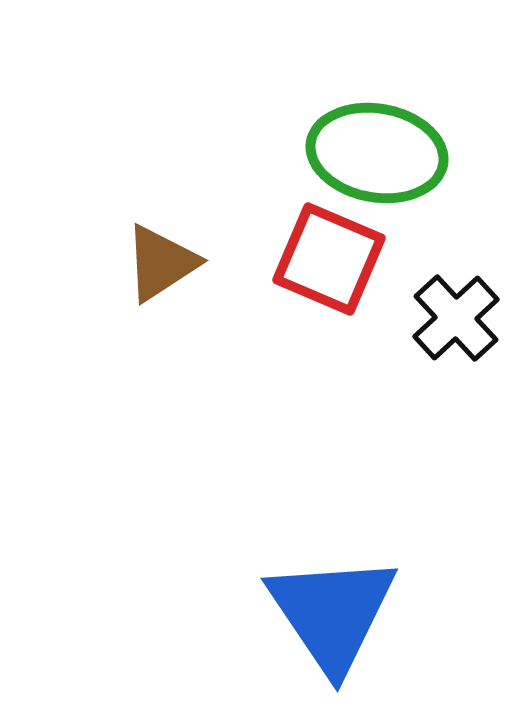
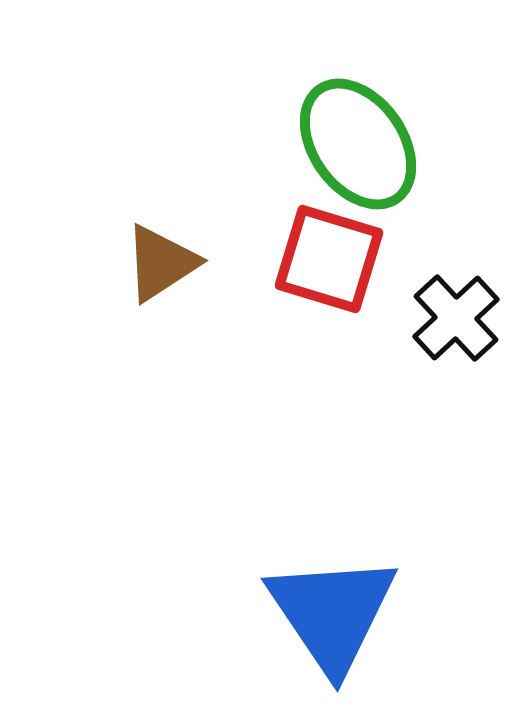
green ellipse: moved 19 px left, 9 px up; rotated 45 degrees clockwise
red square: rotated 6 degrees counterclockwise
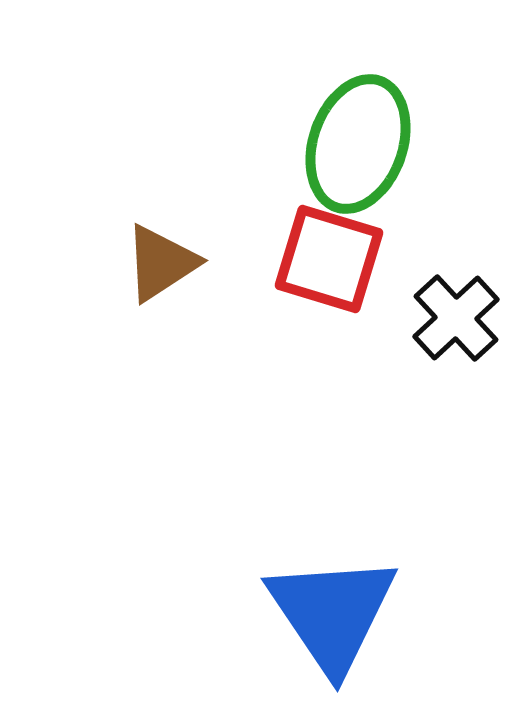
green ellipse: rotated 54 degrees clockwise
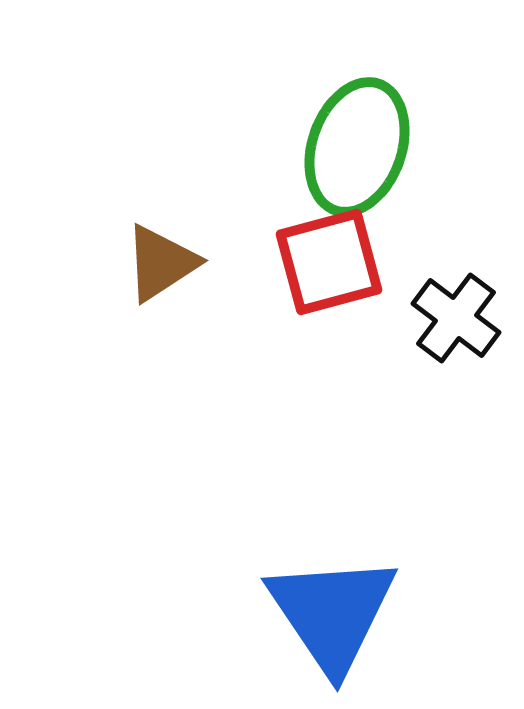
green ellipse: moved 1 px left, 3 px down
red square: moved 3 px down; rotated 32 degrees counterclockwise
black cross: rotated 10 degrees counterclockwise
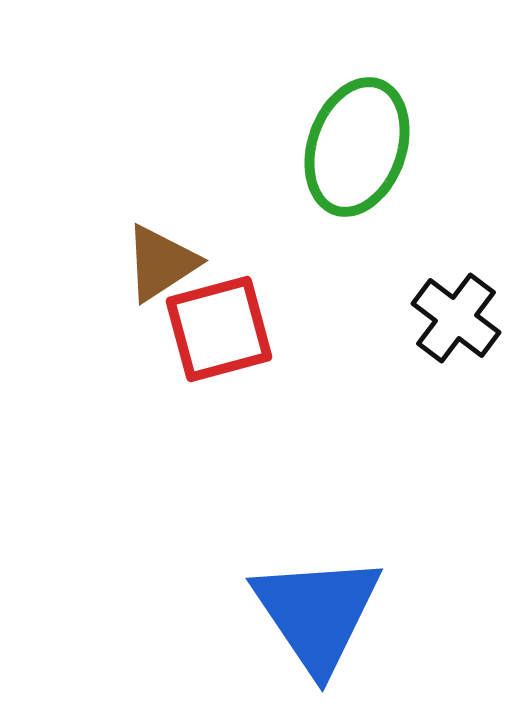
red square: moved 110 px left, 67 px down
blue triangle: moved 15 px left
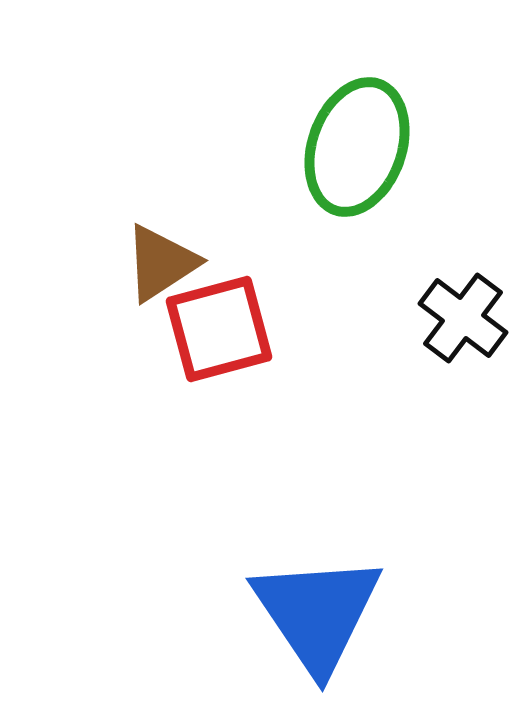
black cross: moved 7 px right
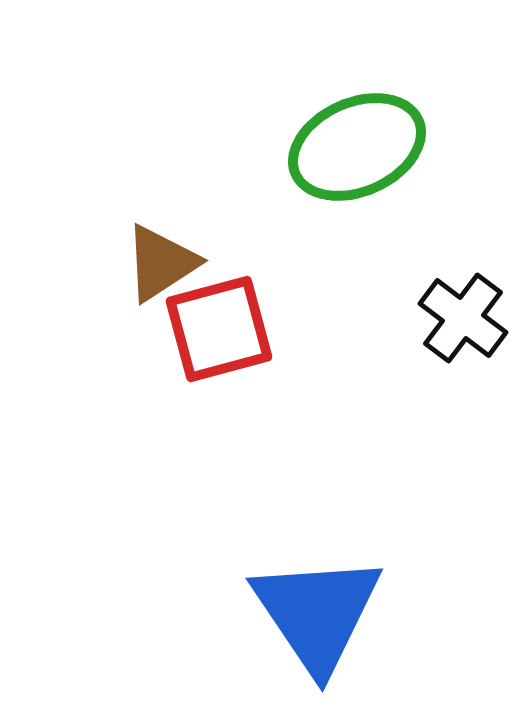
green ellipse: rotated 47 degrees clockwise
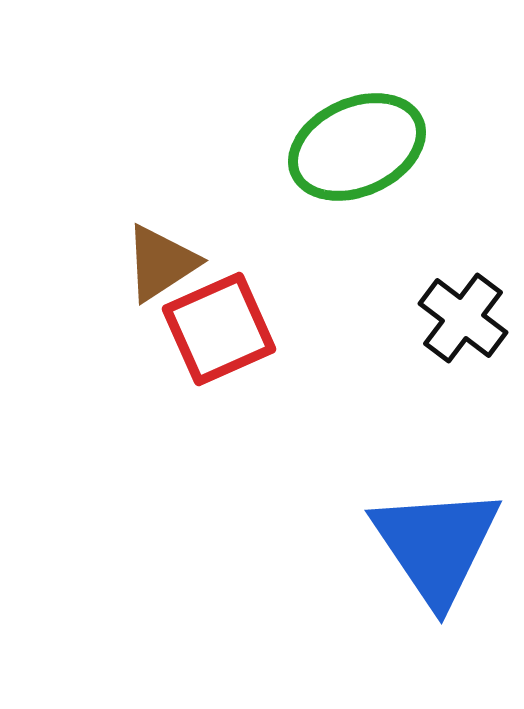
red square: rotated 9 degrees counterclockwise
blue triangle: moved 119 px right, 68 px up
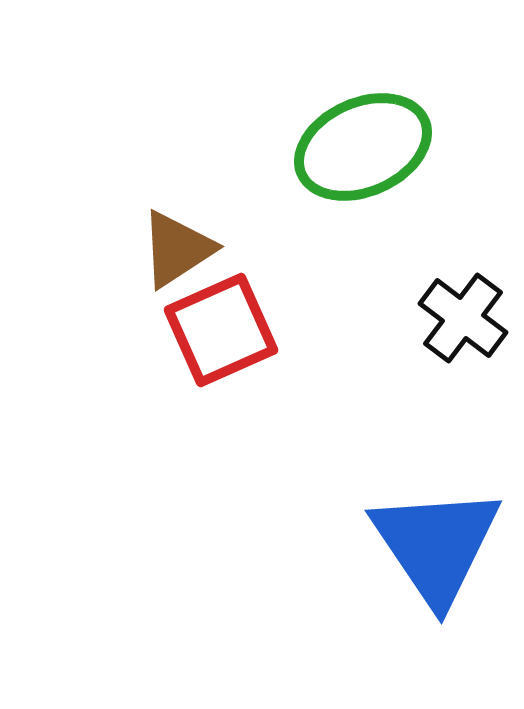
green ellipse: moved 6 px right
brown triangle: moved 16 px right, 14 px up
red square: moved 2 px right, 1 px down
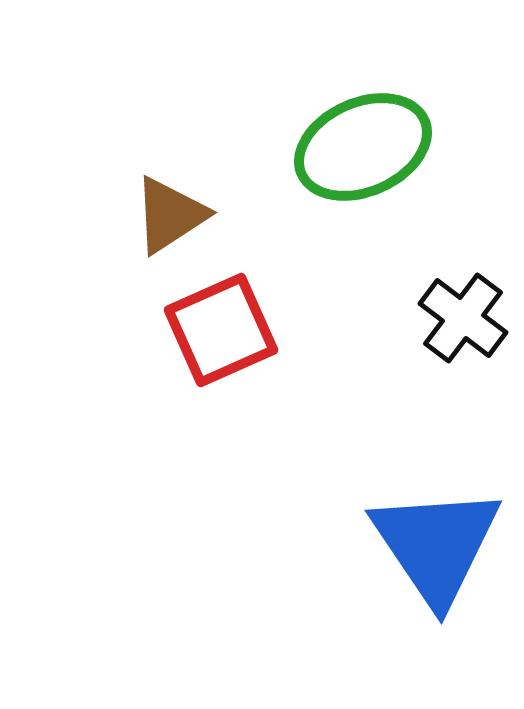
brown triangle: moved 7 px left, 34 px up
